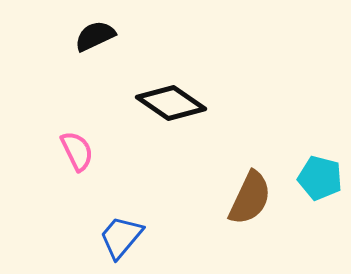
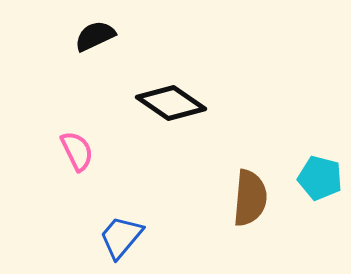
brown semicircle: rotated 20 degrees counterclockwise
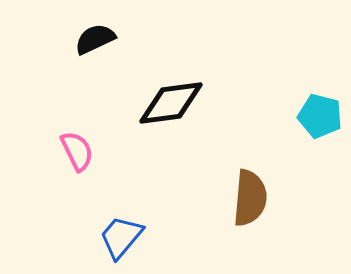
black semicircle: moved 3 px down
black diamond: rotated 42 degrees counterclockwise
cyan pentagon: moved 62 px up
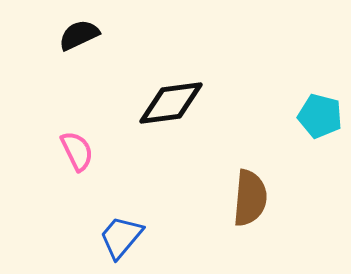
black semicircle: moved 16 px left, 4 px up
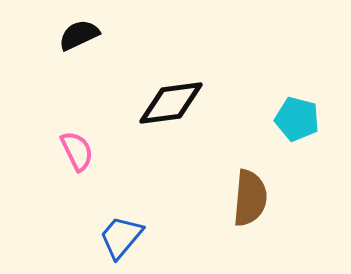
cyan pentagon: moved 23 px left, 3 px down
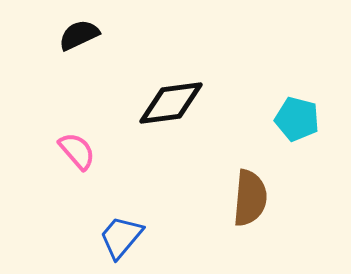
pink semicircle: rotated 15 degrees counterclockwise
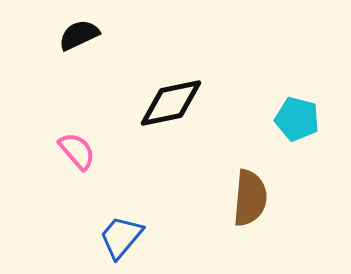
black diamond: rotated 4 degrees counterclockwise
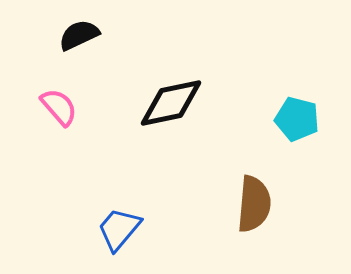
pink semicircle: moved 18 px left, 44 px up
brown semicircle: moved 4 px right, 6 px down
blue trapezoid: moved 2 px left, 8 px up
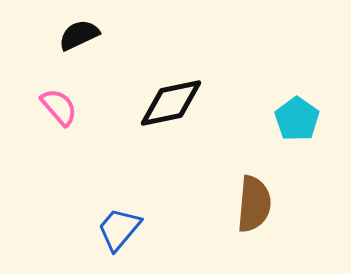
cyan pentagon: rotated 21 degrees clockwise
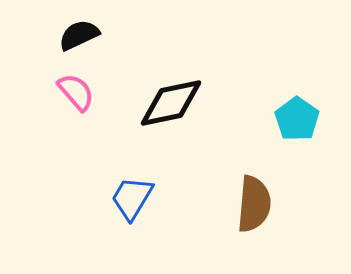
pink semicircle: moved 17 px right, 15 px up
blue trapezoid: moved 13 px right, 31 px up; rotated 9 degrees counterclockwise
